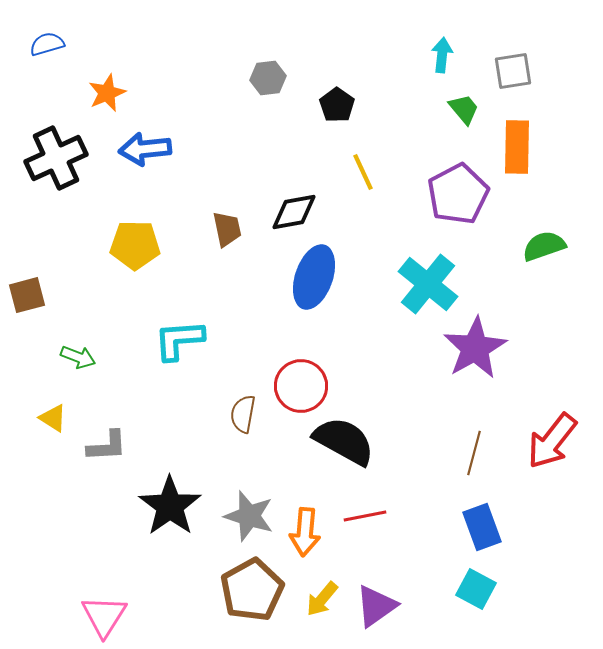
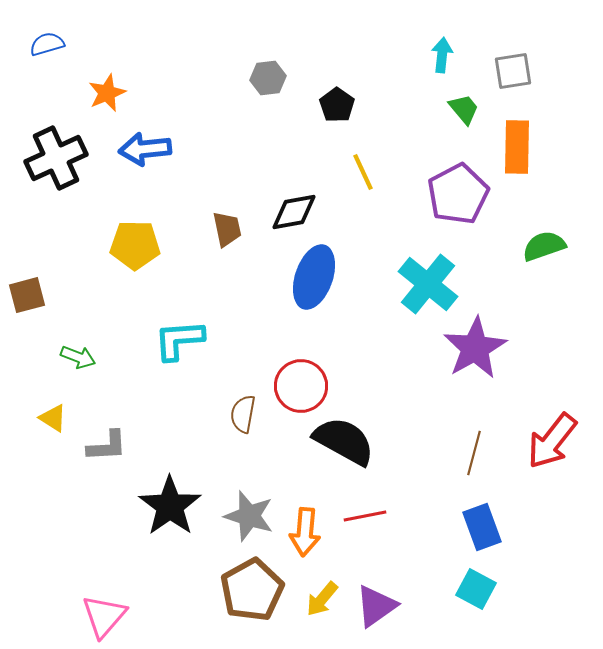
pink triangle: rotated 9 degrees clockwise
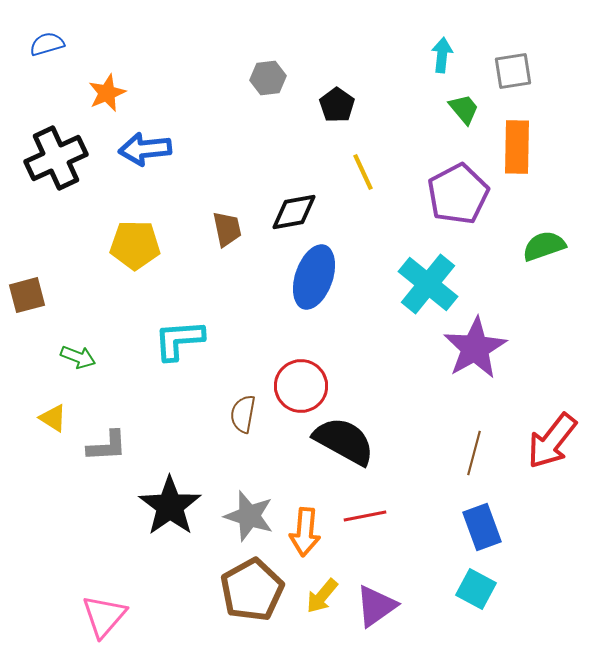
yellow arrow: moved 3 px up
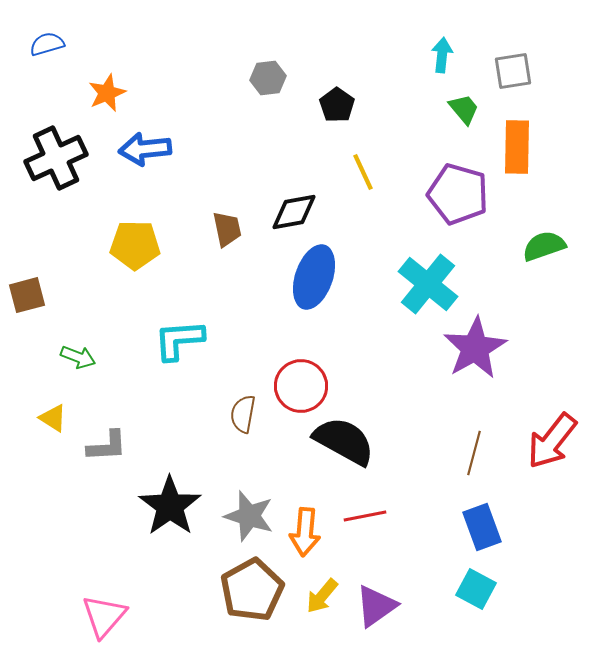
purple pentagon: rotated 28 degrees counterclockwise
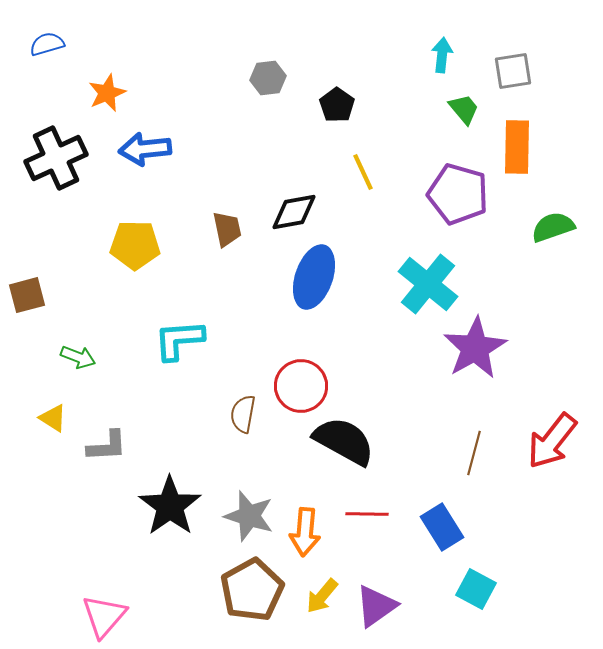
green semicircle: moved 9 px right, 19 px up
red line: moved 2 px right, 2 px up; rotated 12 degrees clockwise
blue rectangle: moved 40 px left; rotated 12 degrees counterclockwise
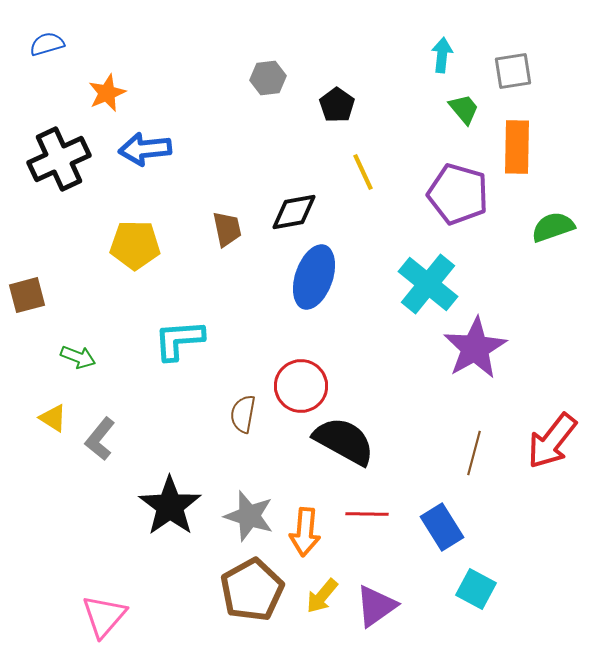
black cross: moved 3 px right, 1 px down
gray L-shape: moved 7 px left, 7 px up; rotated 132 degrees clockwise
